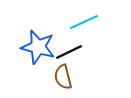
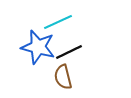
cyan line: moved 26 px left
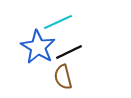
blue star: rotated 16 degrees clockwise
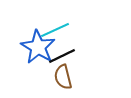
cyan line: moved 3 px left, 8 px down
black line: moved 7 px left, 4 px down
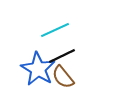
blue star: moved 22 px down
brown semicircle: rotated 25 degrees counterclockwise
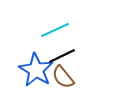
blue star: moved 2 px left, 1 px down
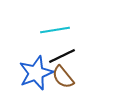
cyan line: rotated 16 degrees clockwise
blue star: moved 3 px down; rotated 20 degrees clockwise
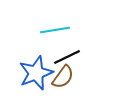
black line: moved 5 px right, 1 px down
brown semicircle: rotated 105 degrees counterclockwise
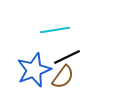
blue star: moved 2 px left, 3 px up
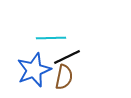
cyan line: moved 4 px left, 8 px down; rotated 8 degrees clockwise
brown semicircle: moved 1 px right; rotated 25 degrees counterclockwise
